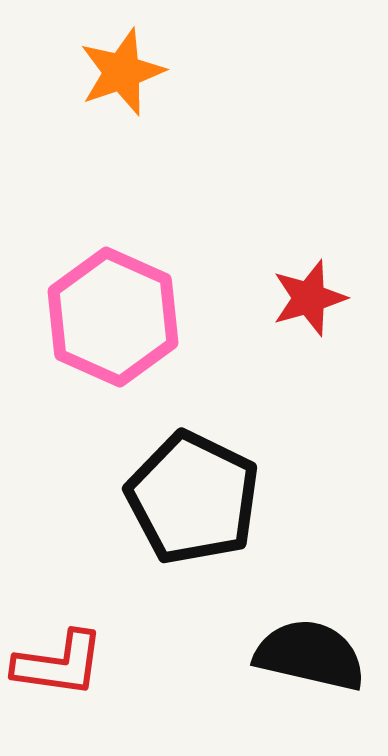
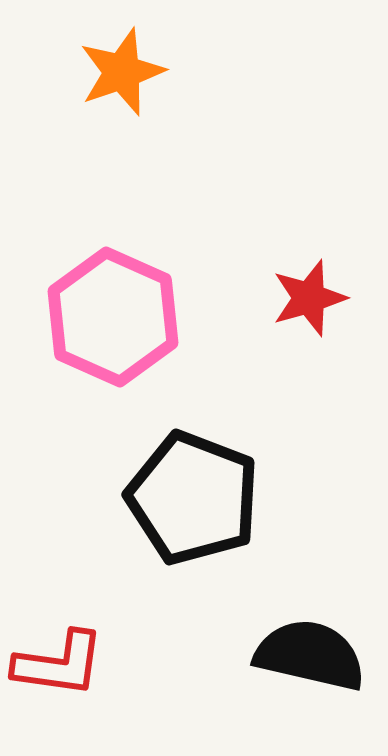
black pentagon: rotated 5 degrees counterclockwise
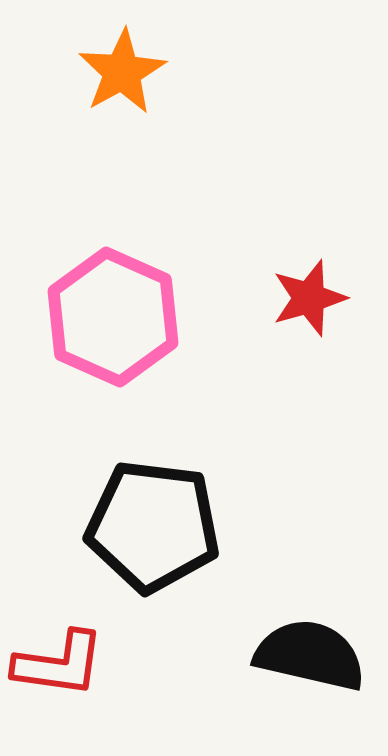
orange star: rotated 10 degrees counterclockwise
black pentagon: moved 40 px left, 28 px down; rotated 14 degrees counterclockwise
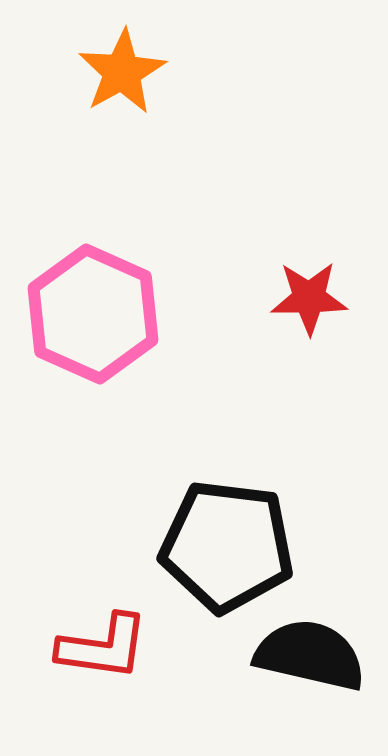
red star: rotated 16 degrees clockwise
pink hexagon: moved 20 px left, 3 px up
black pentagon: moved 74 px right, 20 px down
red L-shape: moved 44 px right, 17 px up
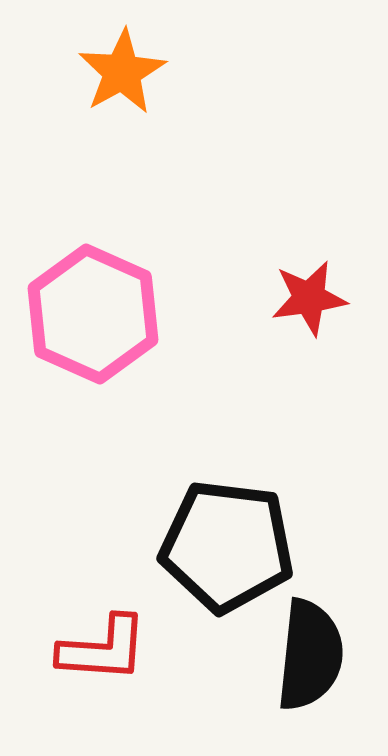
red star: rotated 8 degrees counterclockwise
red L-shape: moved 2 px down; rotated 4 degrees counterclockwise
black semicircle: rotated 83 degrees clockwise
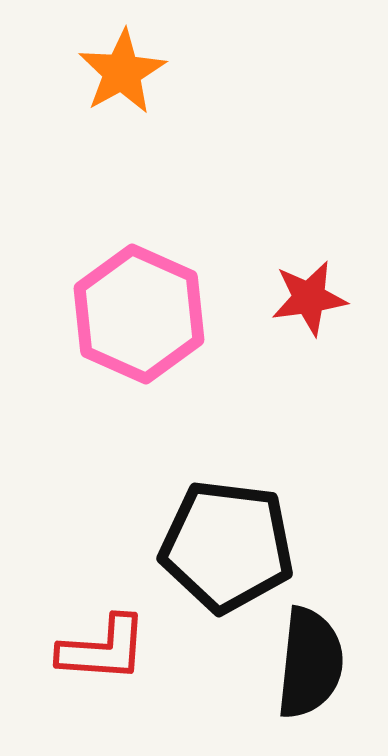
pink hexagon: moved 46 px right
black semicircle: moved 8 px down
